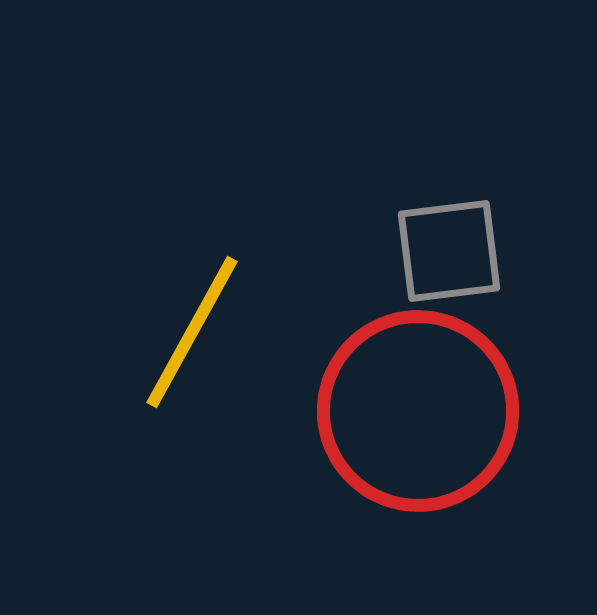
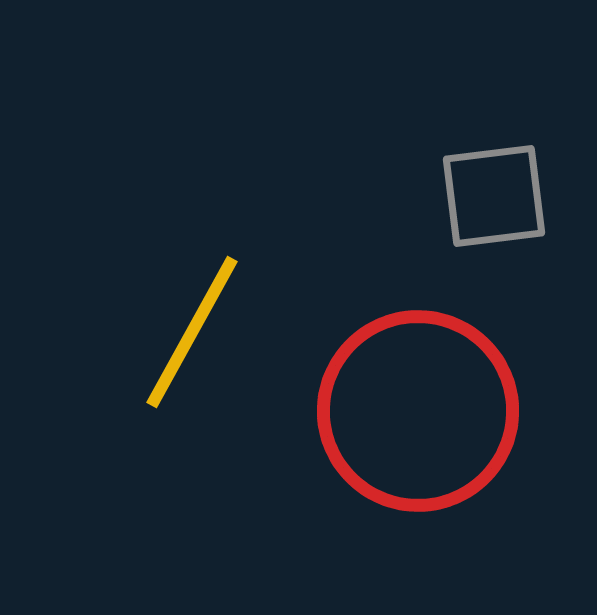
gray square: moved 45 px right, 55 px up
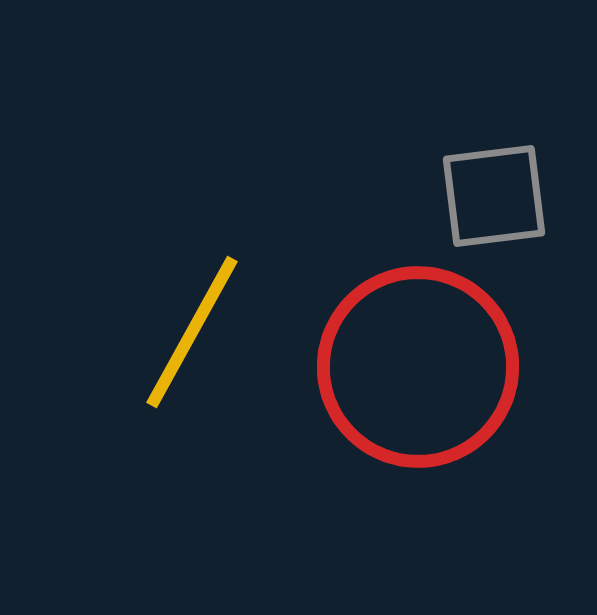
red circle: moved 44 px up
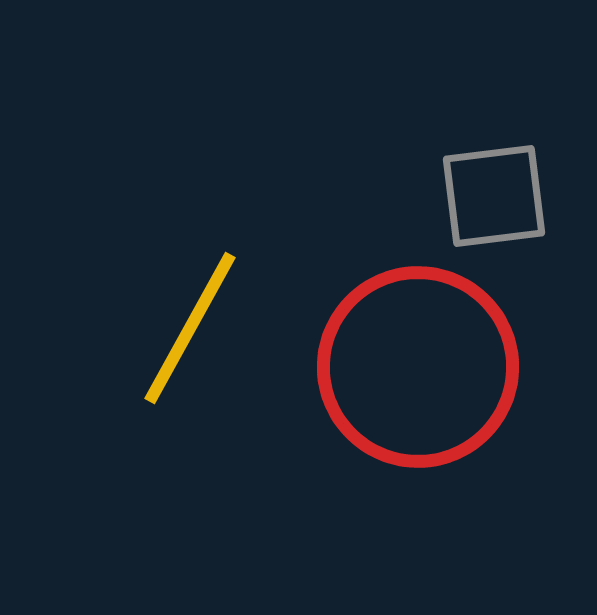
yellow line: moved 2 px left, 4 px up
